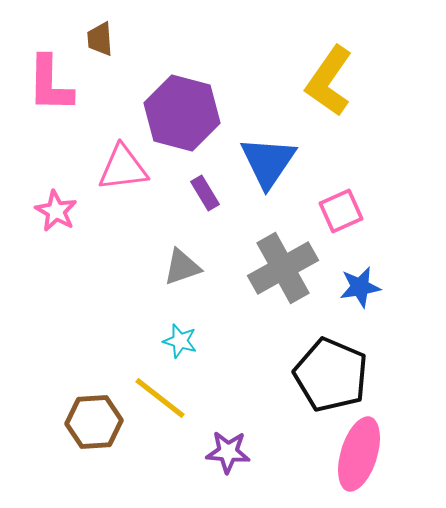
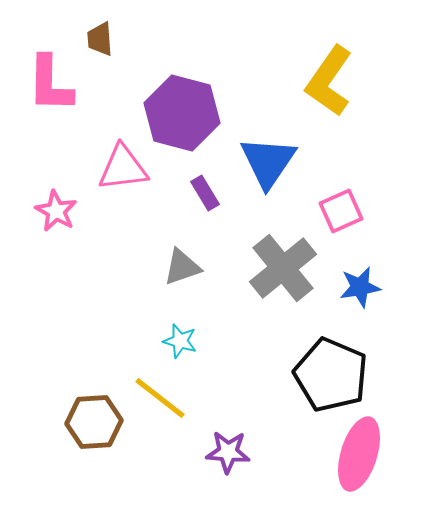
gray cross: rotated 10 degrees counterclockwise
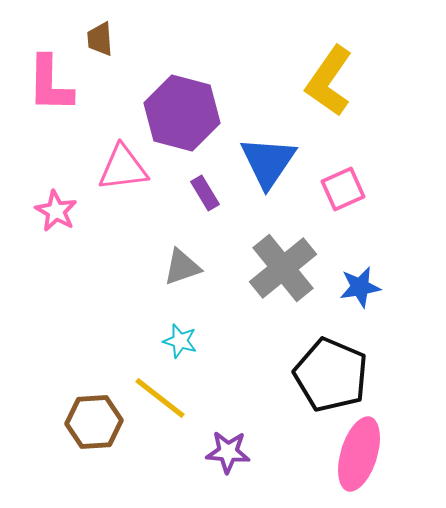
pink square: moved 2 px right, 22 px up
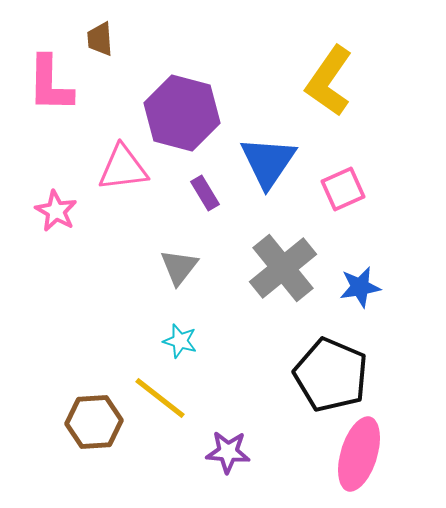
gray triangle: moved 3 px left; rotated 33 degrees counterclockwise
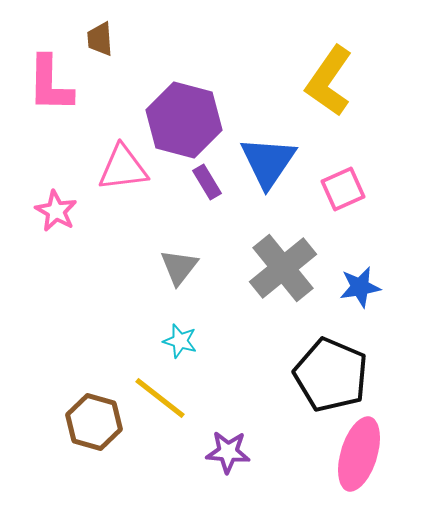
purple hexagon: moved 2 px right, 7 px down
purple rectangle: moved 2 px right, 11 px up
brown hexagon: rotated 20 degrees clockwise
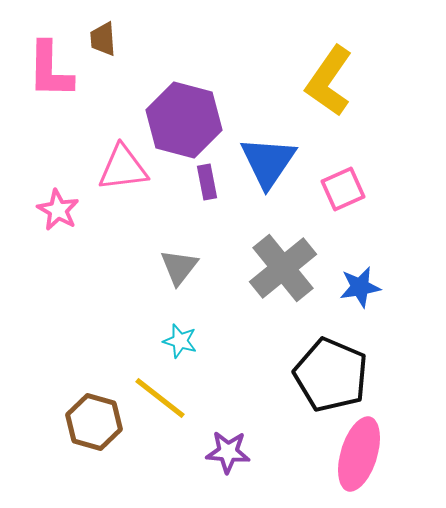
brown trapezoid: moved 3 px right
pink L-shape: moved 14 px up
purple rectangle: rotated 20 degrees clockwise
pink star: moved 2 px right, 1 px up
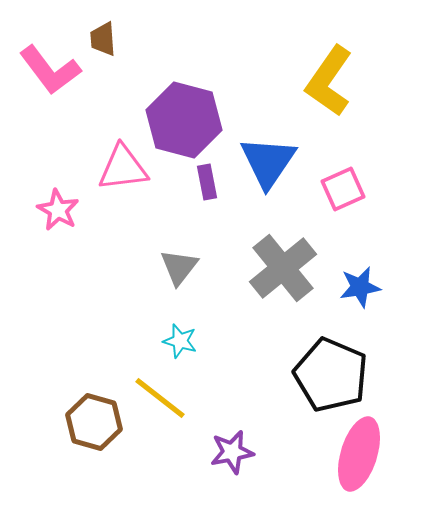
pink L-shape: rotated 38 degrees counterclockwise
purple star: moved 4 px right; rotated 15 degrees counterclockwise
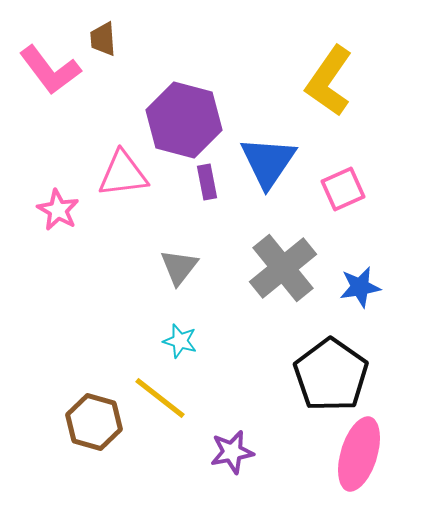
pink triangle: moved 6 px down
black pentagon: rotated 12 degrees clockwise
